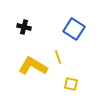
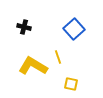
blue square: rotated 15 degrees clockwise
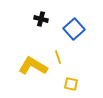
black cross: moved 17 px right, 8 px up
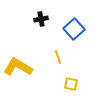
black cross: rotated 24 degrees counterclockwise
yellow L-shape: moved 15 px left, 1 px down
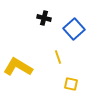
black cross: moved 3 px right, 1 px up; rotated 24 degrees clockwise
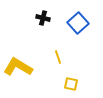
black cross: moved 1 px left
blue square: moved 4 px right, 6 px up
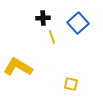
black cross: rotated 16 degrees counterclockwise
yellow line: moved 6 px left, 20 px up
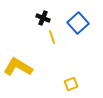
black cross: rotated 24 degrees clockwise
yellow square: rotated 32 degrees counterclockwise
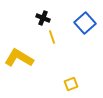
blue square: moved 7 px right
yellow L-shape: moved 1 px right, 9 px up
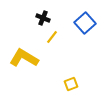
yellow line: rotated 56 degrees clockwise
yellow L-shape: moved 5 px right
